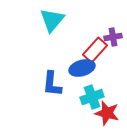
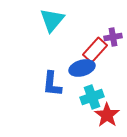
red star: moved 2 px down; rotated 20 degrees clockwise
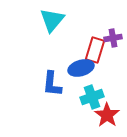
purple cross: moved 1 px down
red rectangle: rotated 25 degrees counterclockwise
blue ellipse: moved 1 px left
